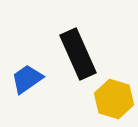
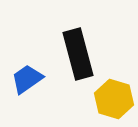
black rectangle: rotated 9 degrees clockwise
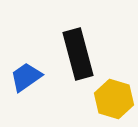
blue trapezoid: moved 1 px left, 2 px up
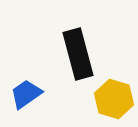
blue trapezoid: moved 17 px down
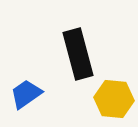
yellow hexagon: rotated 12 degrees counterclockwise
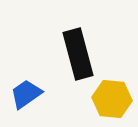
yellow hexagon: moved 2 px left
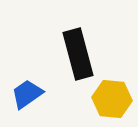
blue trapezoid: moved 1 px right
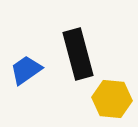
blue trapezoid: moved 1 px left, 24 px up
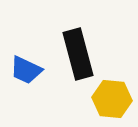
blue trapezoid: rotated 120 degrees counterclockwise
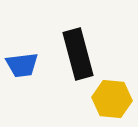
blue trapezoid: moved 4 px left, 5 px up; rotated 32 degrees counterclockwise
